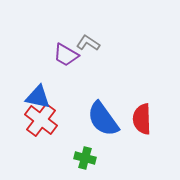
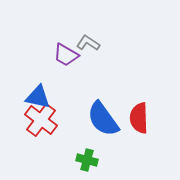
red semicircle: moved 3 px left, 1 px up
green cross: moved 2 px right, 2 px down
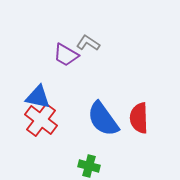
green cross: moved 2 px right, 6 px down
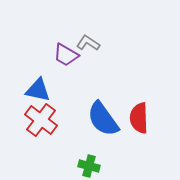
blue triangle: moved 7 px up
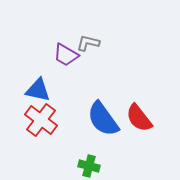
gray L-shape: rotated 20 degrees counterclockwise
red semicircle: rotated 36 degrees counterclockwise
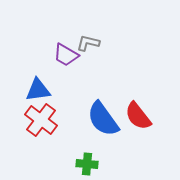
blue triangle: rotated 20 degrees counterclockwise
red semicircle: moved 1 px left, 2 px up
green cross: moved 2 px left, 2 px up; rotated 10 degrees counterclockwise
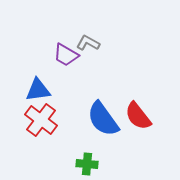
gray L-shape: rotated 15 degrees clockwise
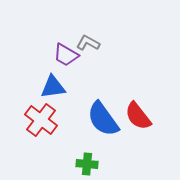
blue triangle: moved 15 px right, 3 px up
